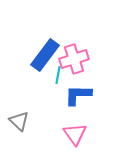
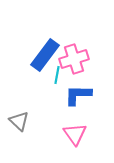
cyan line: moved 1 px left
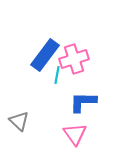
blue L-shape: moved 5 px right, 7 px down
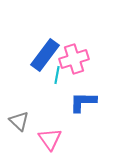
pink triangle: moved 25 px left, 5 px down
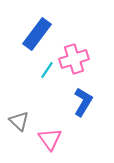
blue rectangle: moved 8 px left, 21 px up
cyan line: moved 10 px left, 5 px up; rotated 24 degrees clockwise
blue L-shape: rotated 120 degrees clockwise
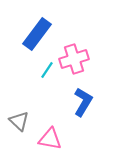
pink triangle: rotated 45 degrees counterclockwise
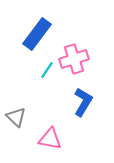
gray triangle: moved 3 px left, 4 px up
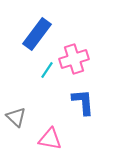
blue L-shape: rotated 36 degrees counterclockwise
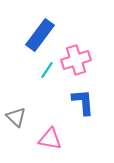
blue rectangle: moved 3 px right, 1 px down
pink cross: moved 2 px right, 1 px down
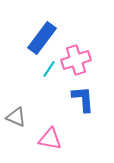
blue rectangle: moved 2 px right, 3 px down
cyan line: moved 2 px right, 1 px up
blue L-shape: moved 3 px up
gray triangle: rotated 20 degrees counterclockwise
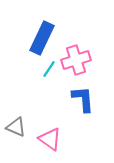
blue rectangle: rotated 12 degrees counterclockwise
gray triangle: moved 10 px down
pink triangle: rotated 25 degrees clockwise
